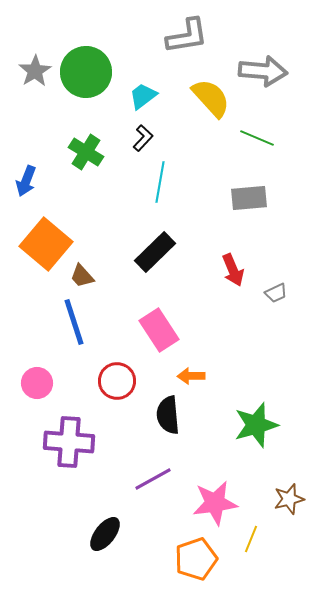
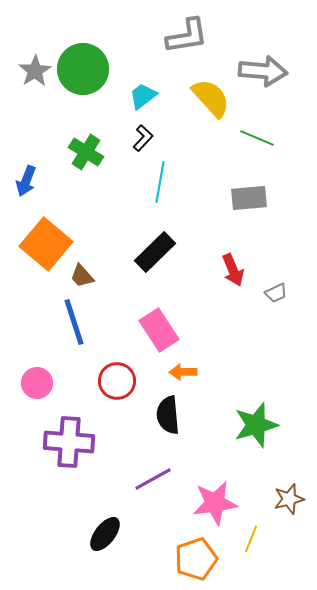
green circle: moved 3 px left, 3 px up
orange arrow: moved 8 px left, 4 px up
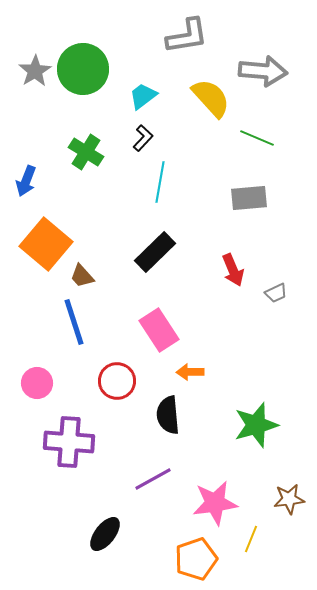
orange arrow: moved 7 px right
brown star: rotated 8 degrees clockwise
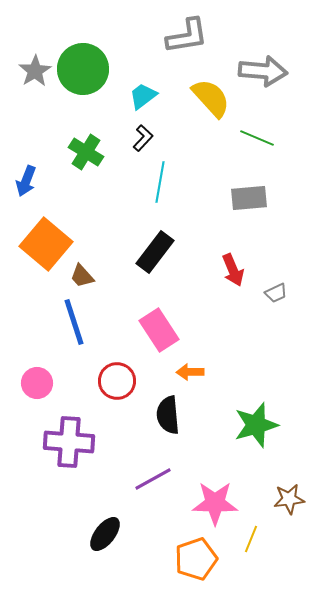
black rectangle: rotated 9 degrees counterclockwise
pink star: rotated 9 degrees clockwise
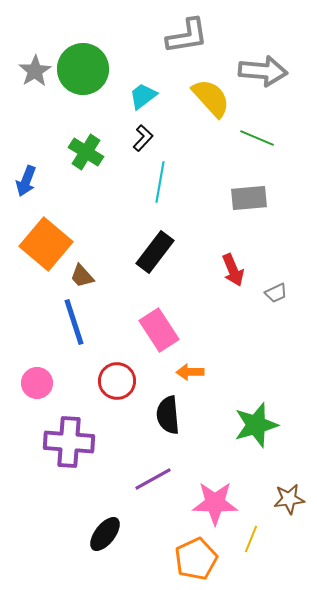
orange pentagon: rotated 6 degrees counterclockwise
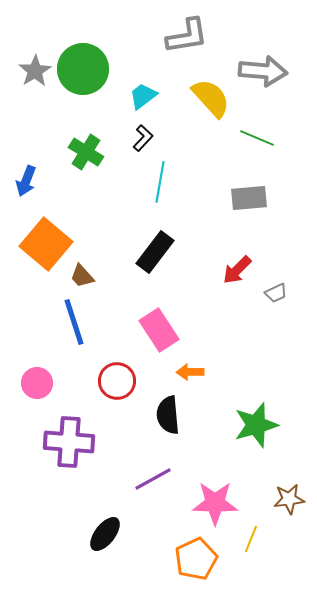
red arrow: moved 4 px right; rotated 68 degrees clockwise
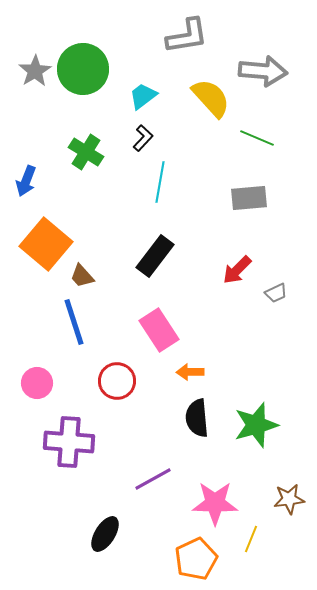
black rectangle: moved 4 px down
black semicircle: moved 29 px right, 3 px down
black ellipse: rotated 6 degrees counterclockwise
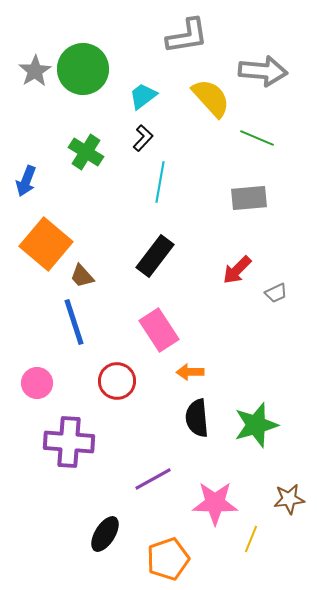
orange pentagon: moved 28 px left; rotated 6 degrees clockwise
